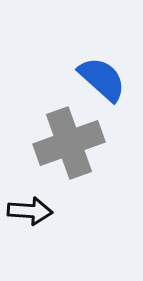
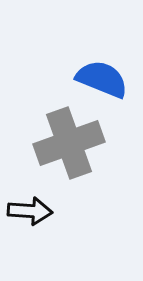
blue semicircle: rotated 20 degrees counterclockwise
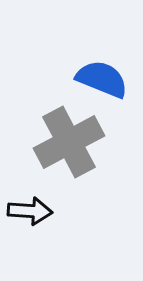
gray cross: moved 1 px up; rotated 8 degrees counterclockwise
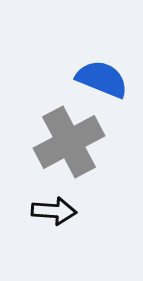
black arrow: moved 24 px right
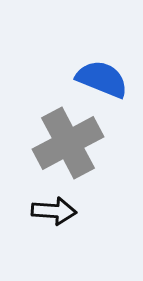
gray cross: moved 1 px left, 1 px down
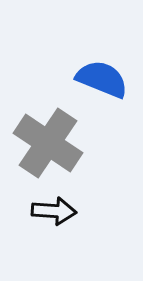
gray cross: moved 20 px left; rotated 28 degrees counterclockwise
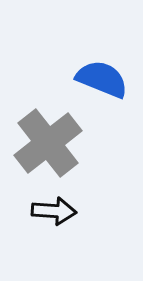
gray cross: rotated 18 degrees clockwise
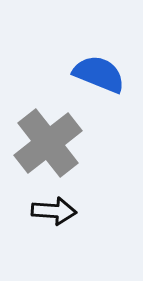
blue semicircle: moved 3 px left, 5 px up
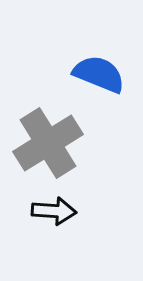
gray cross: rotated 6 degrees clockwise
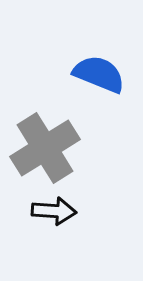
gray cross: moved 3 px left, 5 px down
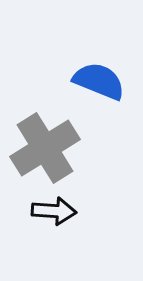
blue semicircle: moved 7 px down
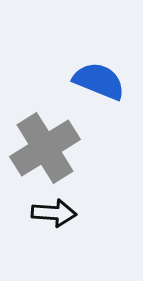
black arrow: moved 2 px down
